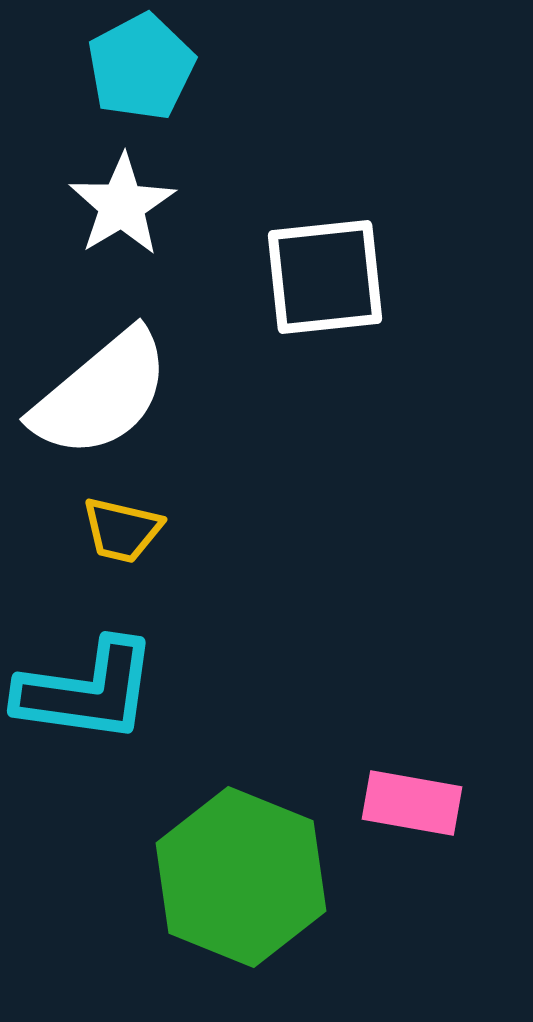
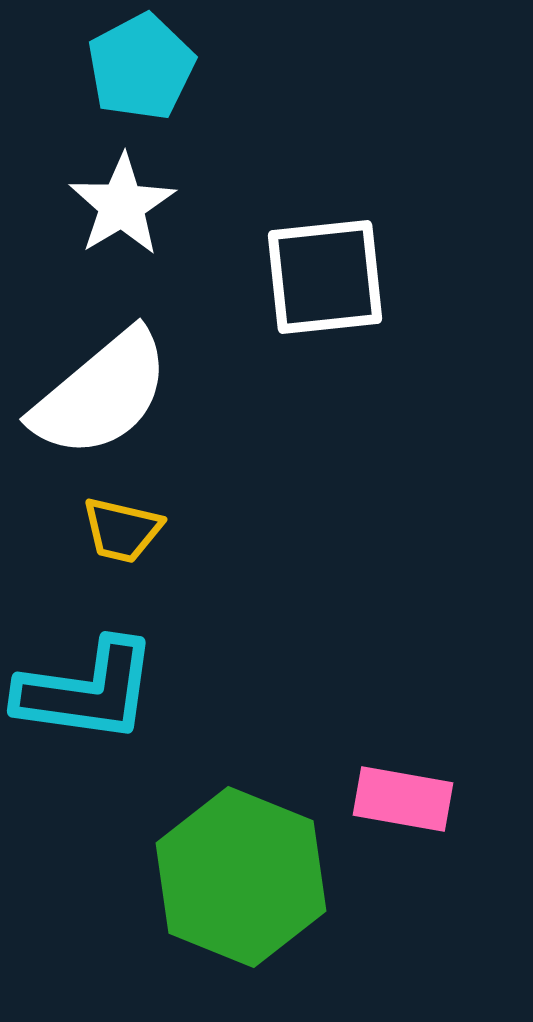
pink rectangle: moved 9 px left, 4 px up
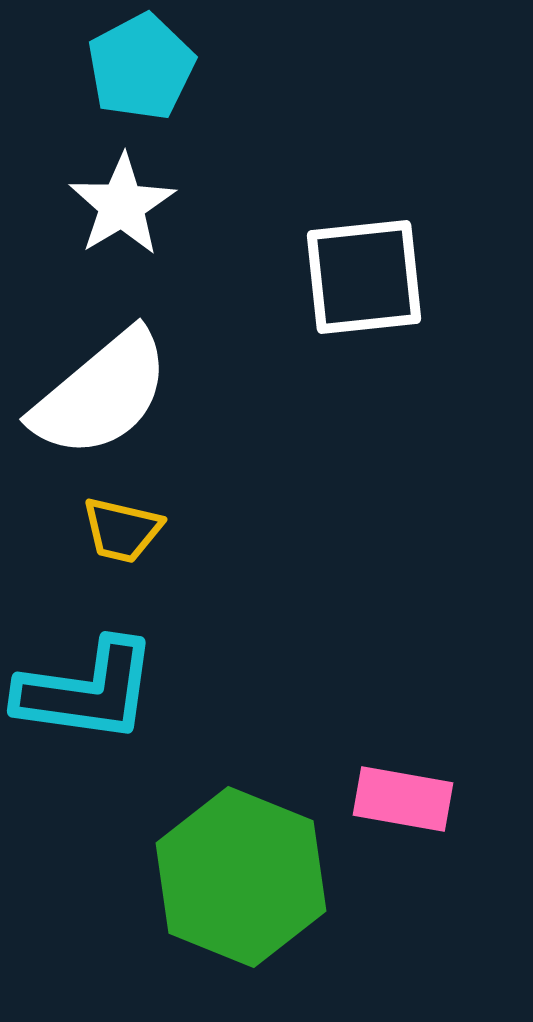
white square: moved 39 px right
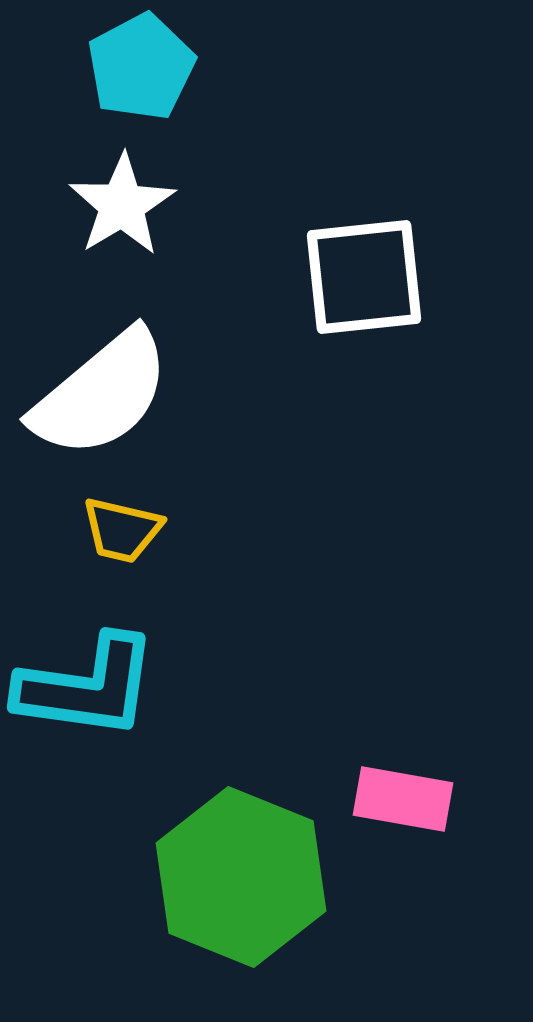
cyan L-shape: moved 4 px up
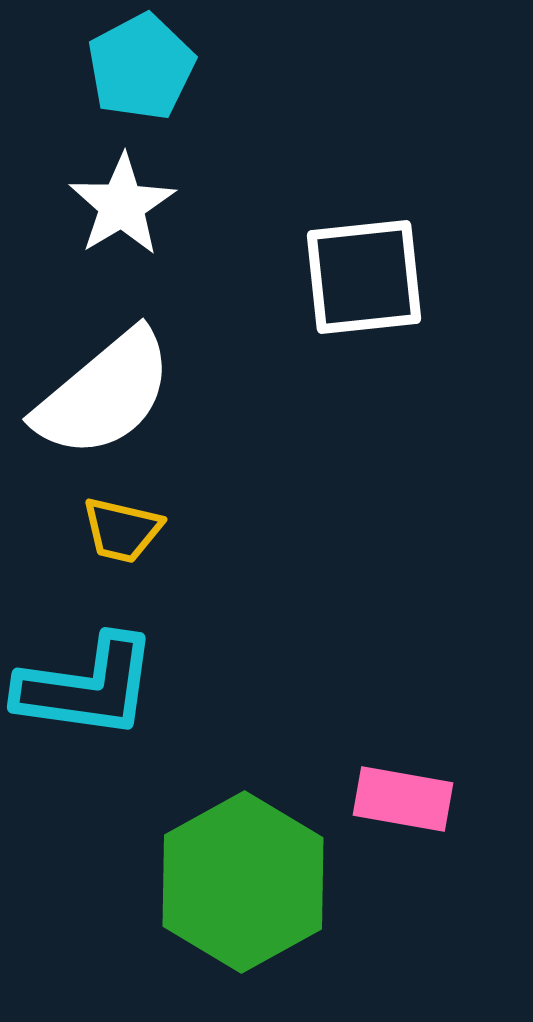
white semicircle: moved 3 px right
green hexagon: moved 2 px right, 5 px down; rotated 9 degrees clockwise
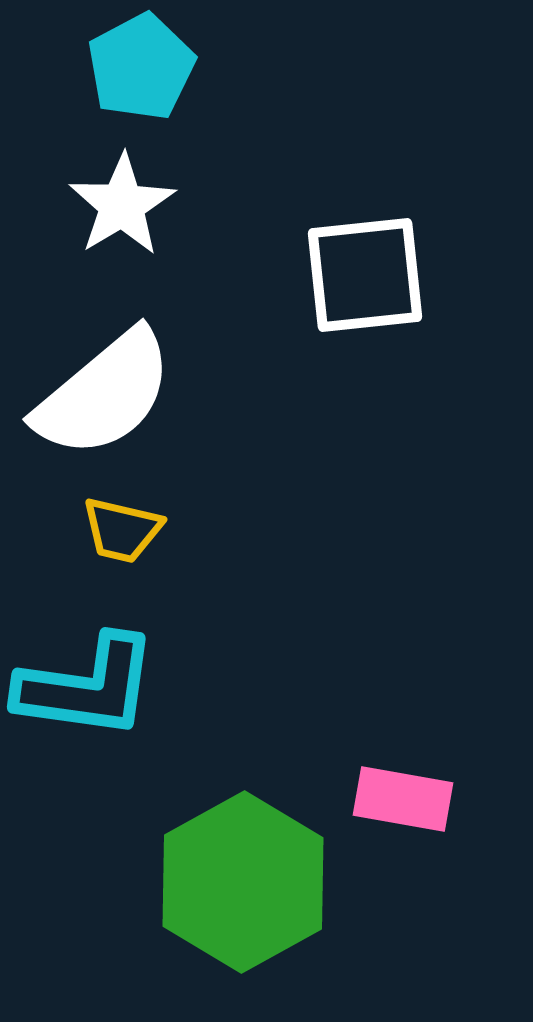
white square: moved 1 px right, 2 px up
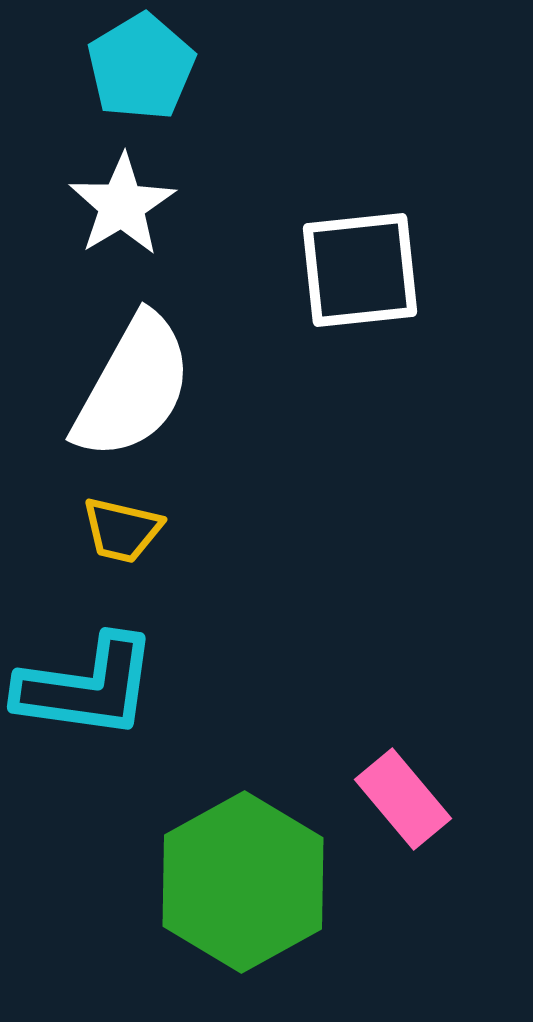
cyan pentagon: rotated 3 degrees counterclockwise
white square: moved 5 px left, 5 px up
white semicircle: moved 29 px right, 7 px up; rotated 21 degrees counterclockwise
pink rectangle: rotated 40 degrees clockwise
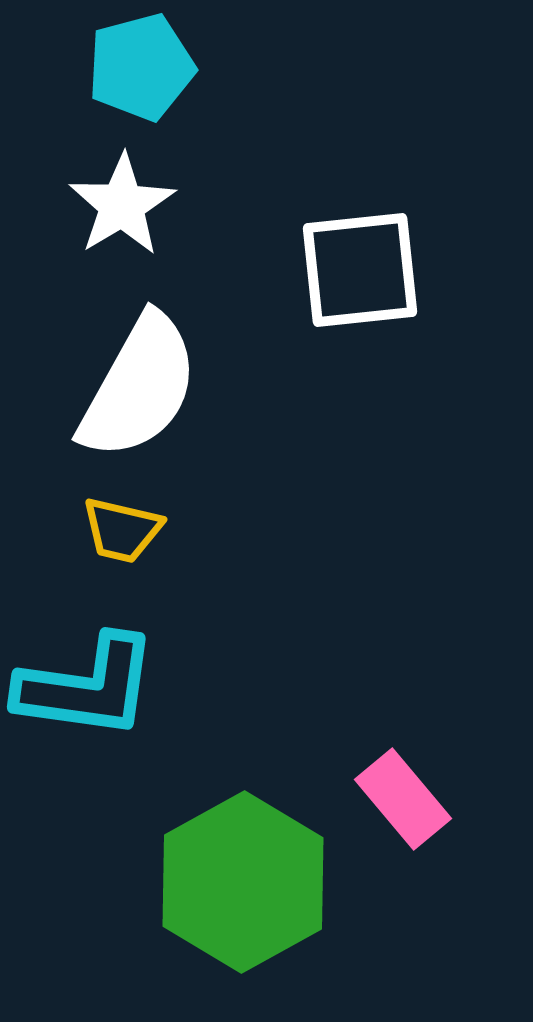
cyan pentagon: rotated 16 degrees clockwise
white semicircle: moved 6 px right
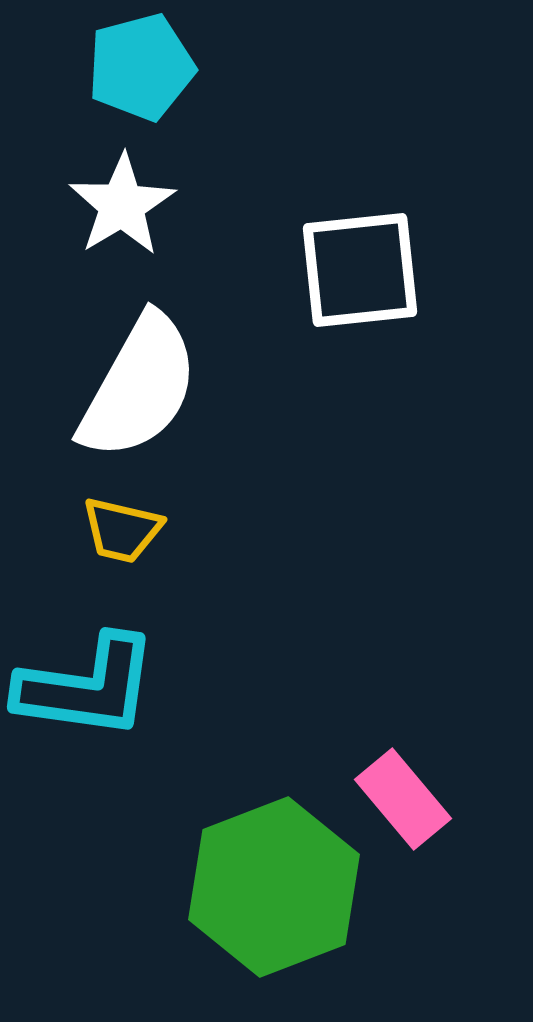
green hexagon: moved 31 px right, 5 px down; rotated 8 degrees clockwise
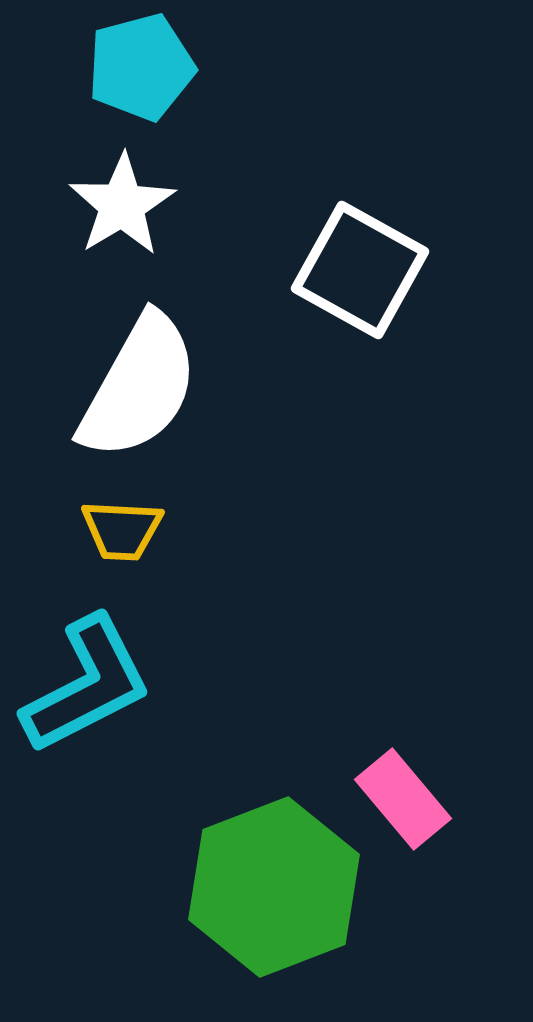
white square: rotated 35 degrees clockwise
yellow trapezoid: rotated 10 degrees counterclockwise
cyan L-shape: moved 2 px up; rotated 35 degrees counterclockwise
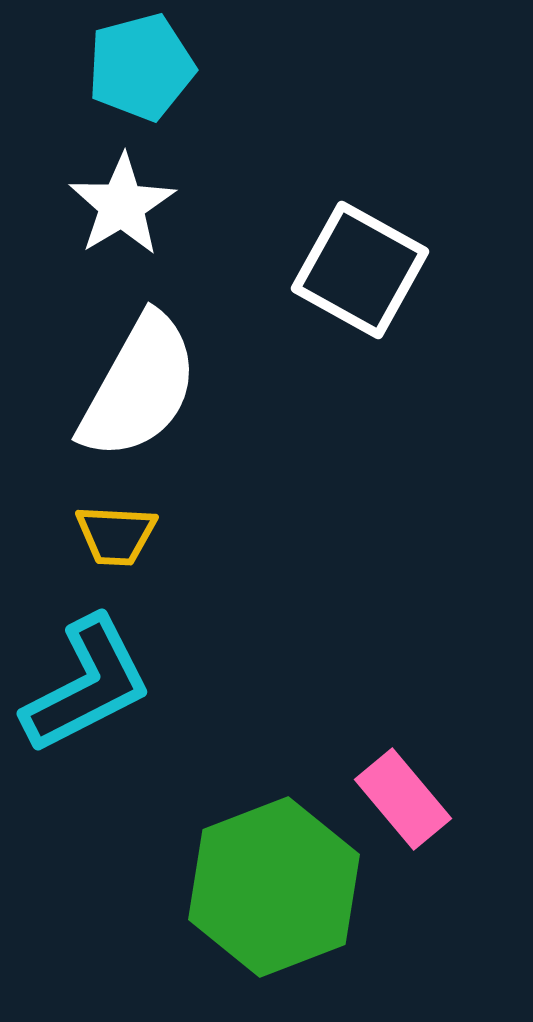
yellow trapezoid: moved 6 px left, 5 px down
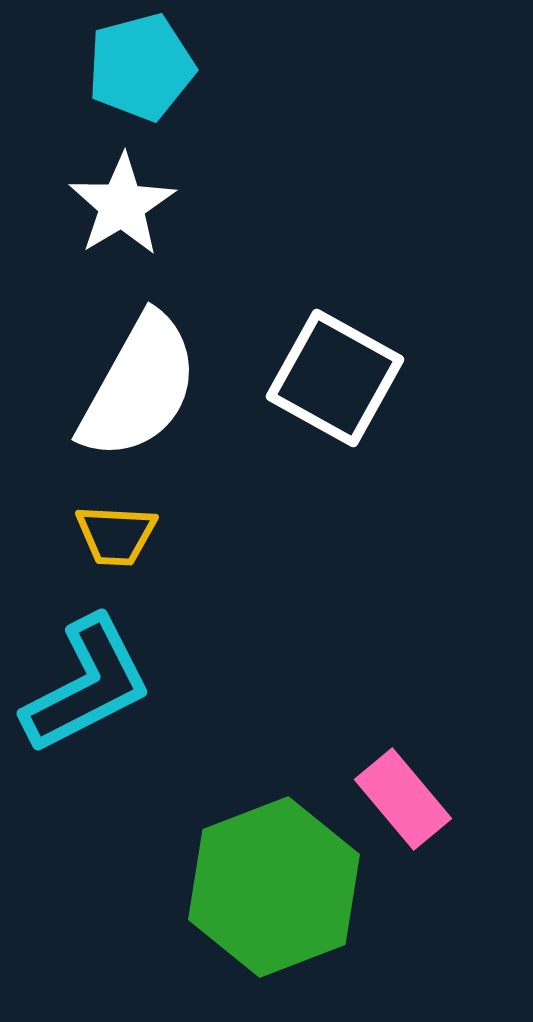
white square: moved 25 px left, 108 px down
